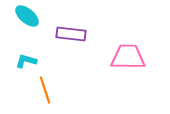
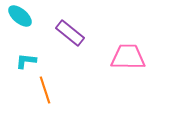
cyan ellipse: moved 7 px left
purple rectangle: moved 1 px left, 1 px up; rotated 32 degrees clockwise
cyan L-shape: rotated 10 degrees counterclockwise
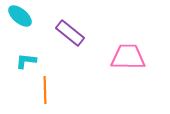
orange line: rotated 16 degrees clockwise
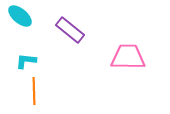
purple rectangle: moved 3 px up
orange line: moved 11 px left, 1 px down
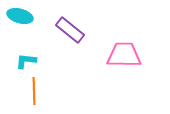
cyan ellipse: rotated 25 degrees counterclockwise
pink trapezoid: moved 4 px left, 2 px up
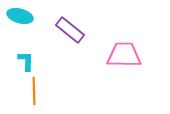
cyan L-shape: rotated 85 degrees clockwise
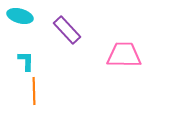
purple rectangle: moved 3 px left; rotated 8 degrees clockwise
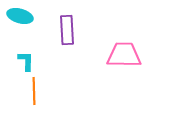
purple rectangle: rotated 40 degrees clockwise
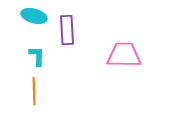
cyan ellipse: moved 14 px right
cyan L-shape: moved 11 px right, 5 px up
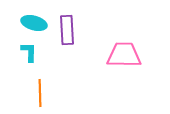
cyan ellipse: moved 7 px down
cyan L-shape: moved 8 px left, 4 px up
orange line: moved 6 px right, 2 px down
